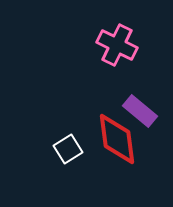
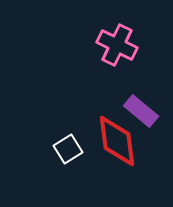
purple rectangle: moved 1 px right
red diamond: moved 2 px down
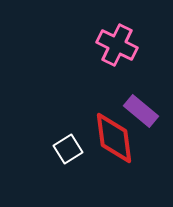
red diamond: moved 3 px left, 3 px up
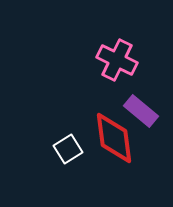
pink cross: moved 15 px down
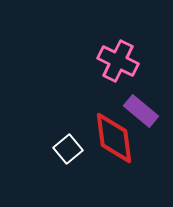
pink cross: moved 1 px right, 1 px down
white square: rotated 8 degrees counterclockwise
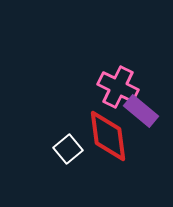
pink cross: moved 26 px down
red diamond: moved 6 px left, 2 px up
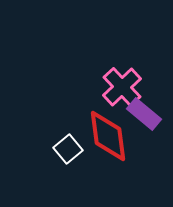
pink cross: moved 4 px right; rotated 21 degrees clockwise
purple rectangle: moved 3 px right, 3 px down
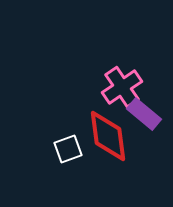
pink cross: rotated 9 degrees clockwise
white square: rotated 20 degrees clockwise
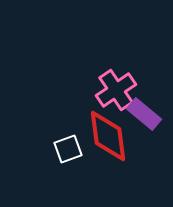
pink cross: moved 6 px left, 3 px down
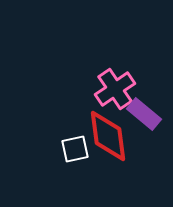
pink cross: moved 1 px left, 1 px up
white square: moved 7 px right; rotated 8 degrees clockwise
